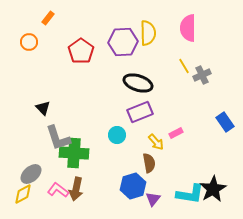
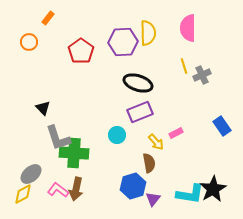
yellow line: rotated 14 degrees clockwise
blue rectangle: moved 3 px left, 4 px down
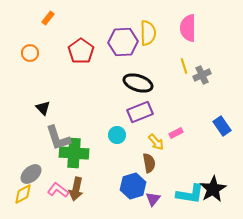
orange circle: moved 1 px right, 11 px down
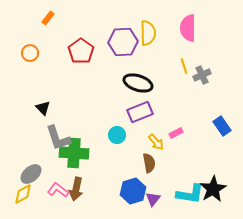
blue hexagon: moved 5 px down
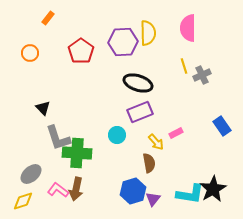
green cross: moved 3 px right
yellow diamond: moved 7 px down; rotated 10 degrees clockwise
